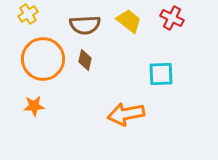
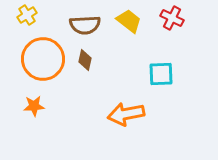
yellow cross: moved 1 px left, 1 px down
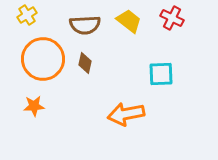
brown diamond: moved 3 px down
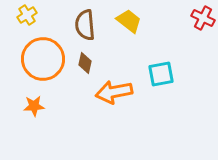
red cross: moved 31 px right
brown semicircle: rotated 88 degrees clockwise
cyan square: rotated 8 degrees counterclockwise
orange arrow: moved 12 px left, 22 px up
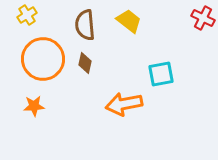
orange arrow: moved 10 px right, 12 px down
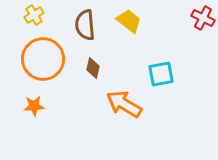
yellow cross: moved 7 px right
brown diamond: moved 8 px right, 5 px down
orange arrow: rotated 42 degrees clockwise
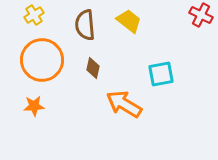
red cross: moved 2 px left, 3 px up
orange circle: moved 1 px left, 1 px down
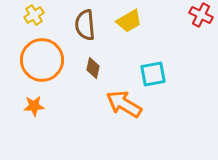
yellow trapezoid: rotated 112 degrees clockwise
cyan square: moved 8 px left
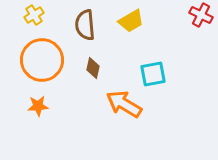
yellow trapezoid: moved 2 px right
orange star: moved 4 px right
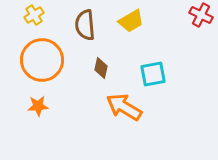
brown diamond: moved 8 px right
orange arrow: moved 3 px down
